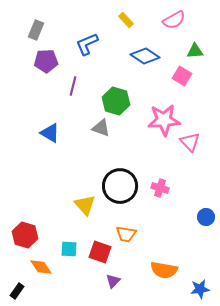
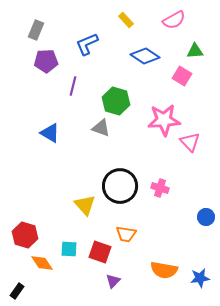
orange diamond: moved 1 px right, 4 px up
blue star: moved 11 px up
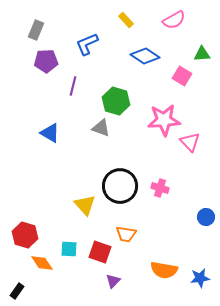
green triangle: moved 7 px right, 3 px down
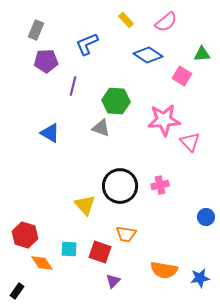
pink semicircle: moved 8 px left, 2 px down; rotated 10 degrees counterclockwise
blue diamond: moved 3 px right, 1 px up
green hexagon: rotated 12 degrees counterclockwise
pink cross: moved 3 px up; rotated 30 degrees counterclockwise
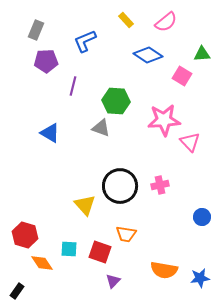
blue L-shape: moved 2 px left, 3 px up
blue circle: moved 4 px left
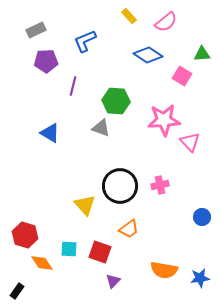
yellow rectangle: moved 3 px right, 4 px up
gray rectangle: rotated 42 degrees clockwise
orange trapezoid: moved 3 px right, 5 px up; rotated 45 degrees counterclockwise
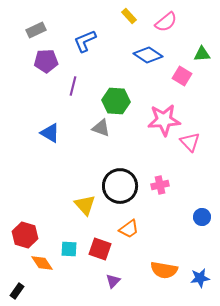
red square: moved 3 px up
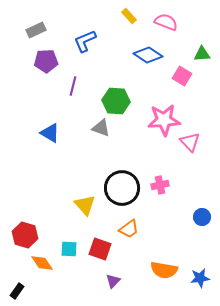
pink semicircle: rotated 120 degrees counterclockwise
black circle: moved 2 px right, 2 px down
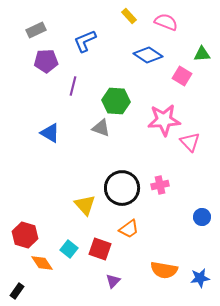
cyan square: rotated 36 degrees clockwise
